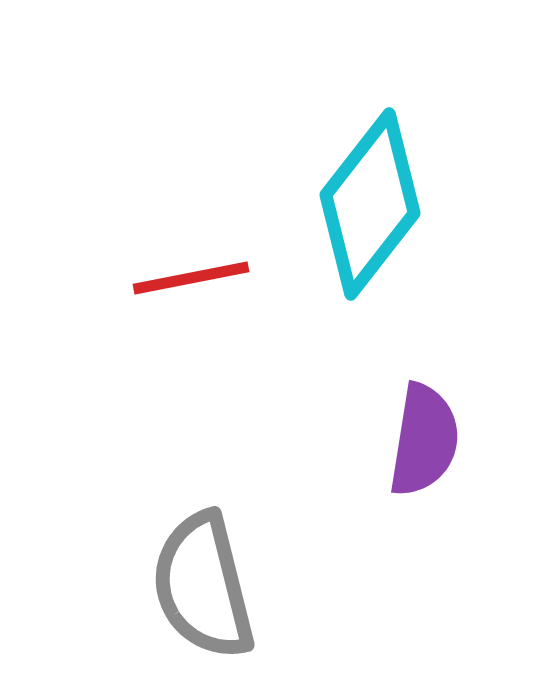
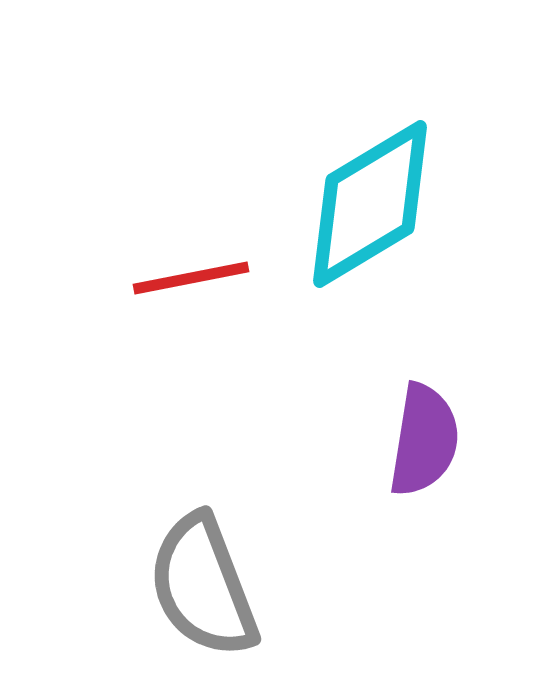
cyan diamond: rotated 21 degrees clockwise
gray semicircle: rotated 7 degrees counterclockwise
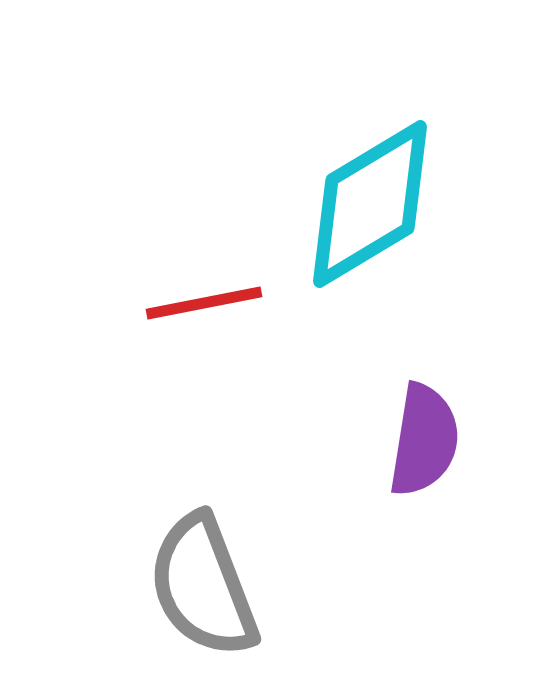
red line: moved 13 px right, 25 px down
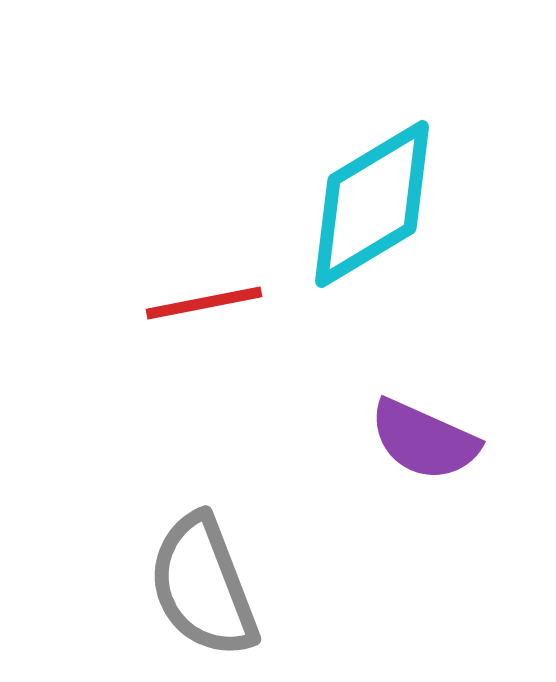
cyan diamond: moved 2 px right
purple semicircle: rotated 105 degrees clockwise
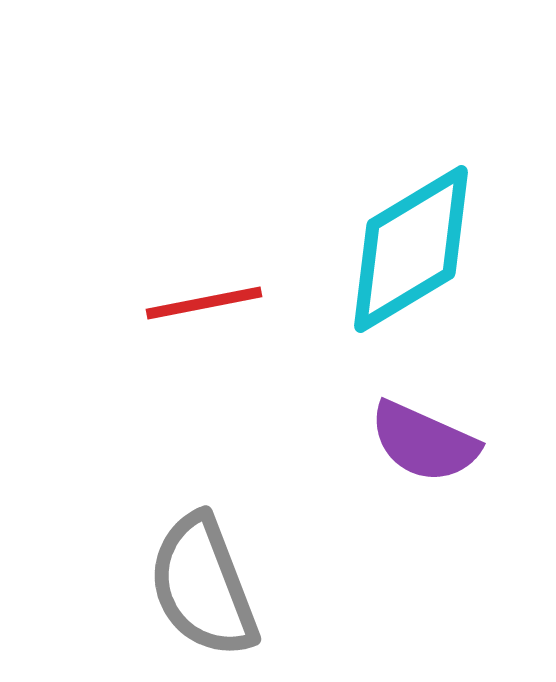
cyan diamond: moved 39 px right, 45 px down
purple semicircle: moved 2 px down
